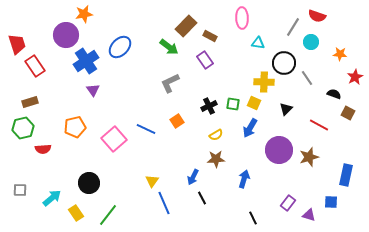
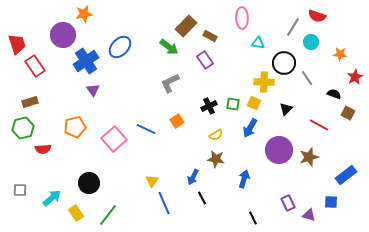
purple circle at (66, 35): moved 3 px left
brown star at (216, 159): rotated 12 degrees clockwise
blue rectangle at (346, 175): rotated 40 degrees clockwise
purple rectangle at (288, 203): rotated 63 degrees counterclockwise
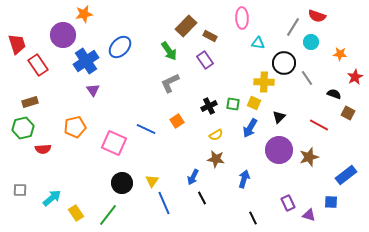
green arrow at (169, 47): moved 4 px down; rotated 18 degrees clockwise
red rectangle at (35, 66): moved 3 px right, 1 px up
black triangle at (286, 109): moved 7 px left, 8 px down
pink square at (114, 139): moved 4 px down; rotated 25 degrees counterclockwise
black circle at (89, 183): moved 33 px right
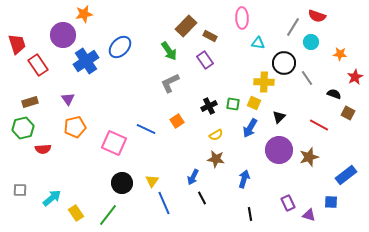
purple triangle at (93, 90): moved 25 px left, 9 px down
black line at (253, 218): moved 3 px left, 4 px up; rotated 16 degrees clockwise
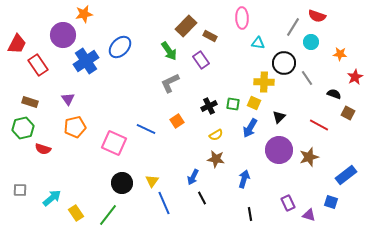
red trapezoid at (17, 44): rotated 45 degrees clockwise
purple rectangle at (205, 60): moved 4 px left
brown rectangle at (30, 102): rotated 35 degrees clockwise
red semicircle at (43, 149): rotated 21 degrees clockwise
blue square at (331, 202): rotated 16 degrees clockwise
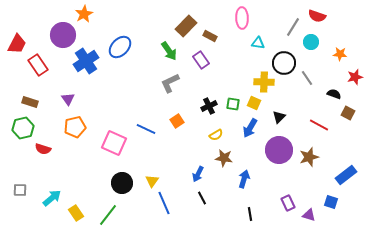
orange star at (84, 14): rotated 18 degrees counterclockwise
red star at (355, 77): rotated 14 degrees clockwise
brown star at (216, 159): moved 8 px right, 1 px up
blue arrow at (193, 177): moved 5 px right, 3 px up
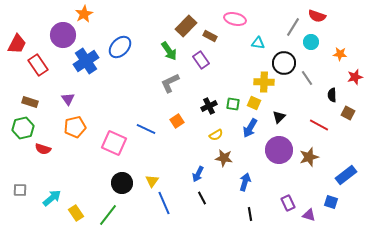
pink ellipse at (242, 18): moved 7 px left, 1 px down; rotated 75 degrees counterclockwise
black semicircle at (334, 94): moved 2 px left, 1 px down; rotated 112 degrees counterclockwise
blue arrow at (244, 179): moved 1 px right, 3 px down
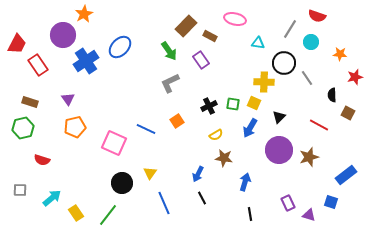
gray line at (293, 27): moved 3 px left, 2 px down
red semicircle at (43, 149): moved 1 px left, 11 px down
yellow triangle at (152, 181): moved 2 px left, 8 px up
